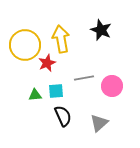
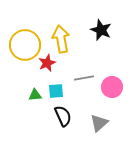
pink circle: moved 1 px down
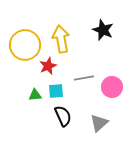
black star: moved 2 px right
red star: moved 1 px right, 3 px down
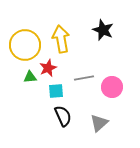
red star: moved 2 px down
green triangle: moved 5 px left, 18 px up
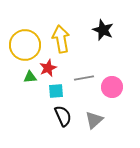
gray triangle: moved 5 px left, 3 px up
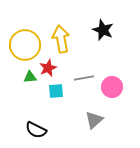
black semicircle: moved 27 px left, 14 px down; rotated 140 degrees clockwise
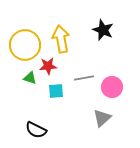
red star: moved 2 px up; rotated 18 degrees clockwise
green triangle: moved 1 px down; rotated 24 degrees clockwise
gray triangle: moved 8 px right, 2 px up
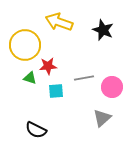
yellow arrow: moved 2 px left, 17 px up; rotated 60 degrees counterclockwise
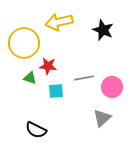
yellow arrow: rotated 32 degrees counterclockwise
yellow circle: moved 1 px left, 2 px up
red star: rotated 12 degrees clockwise
